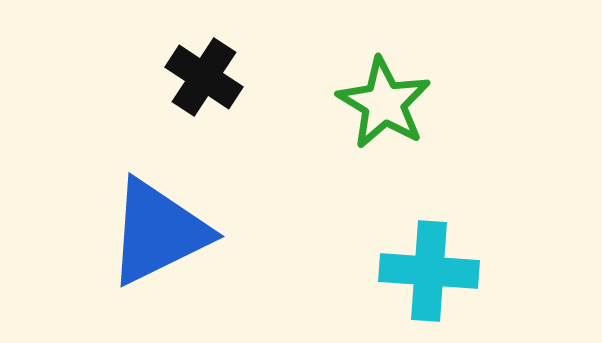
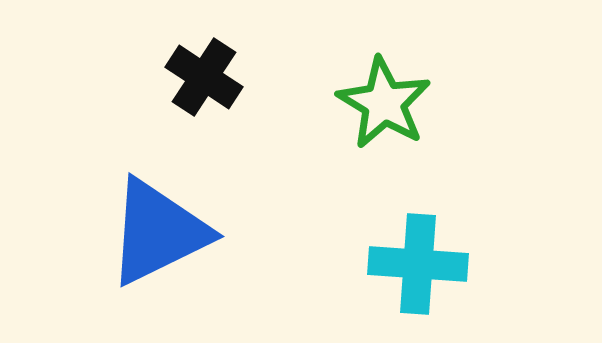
cyan cross: moved 11 px left, 7 px up
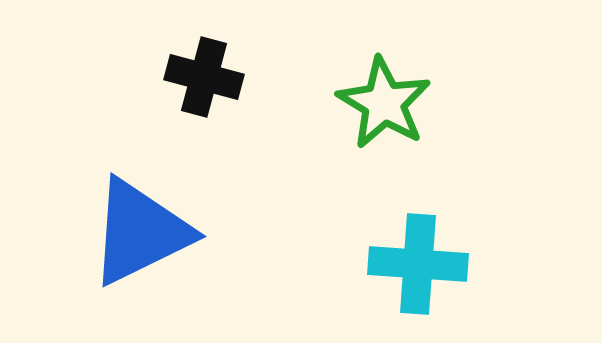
black cross: rotated 18 degrees counterclockwise
blue triangle: moved 18 px left
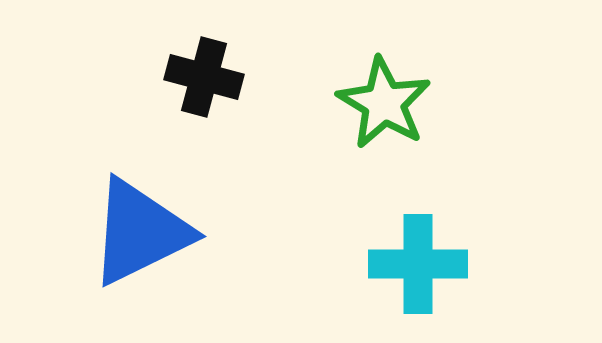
cyan cross: rotated 4 degrees counterclockwise
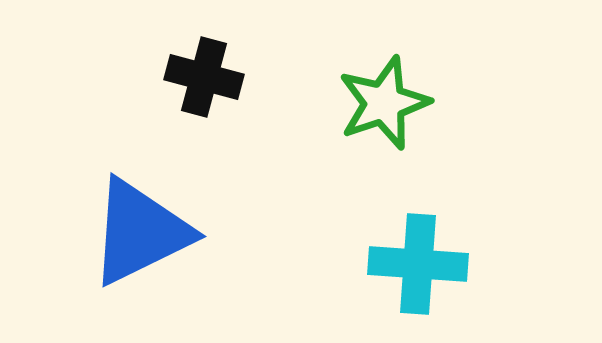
green star: rotated 22 degrees clockwise
cyan cross: rotated 4 degrees clockwise
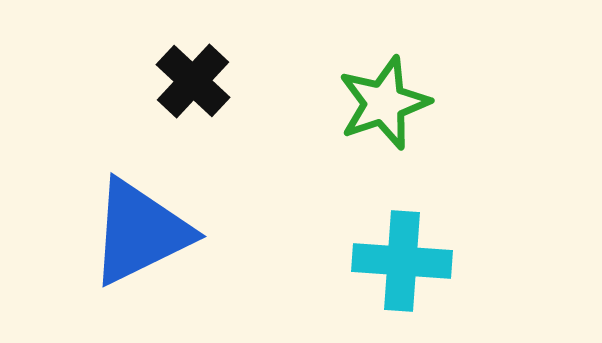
black cross: moved 11 px left, 4 px down; rotated 28 degrees clockwise
cyan cross: moved 16 px left, 3 px up
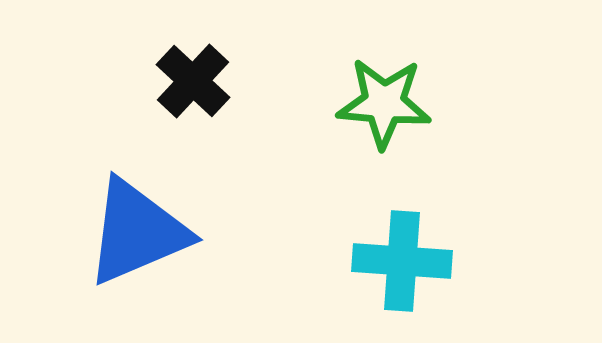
green star: rotated 24 degrees clockwise
blue triangle: moved 3 px left; rotated 3 degrees clockwise
